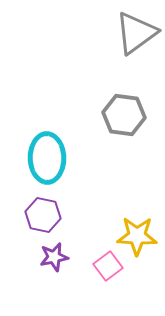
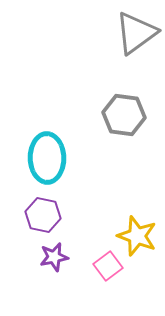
yellow star: rotated 18 degrees clockwise
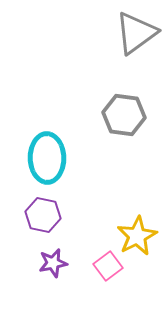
yellow star: rotated 24 degrees clockwise
purple star: moved 1 px left, 6 px down
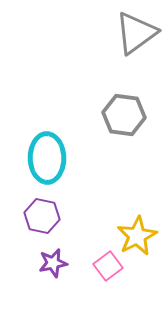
purple hexagon: moved 1 px left, 1 px down
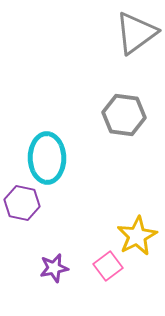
purple hexagon: moved 20 px left, 13 px up
purple star: moved 1 px right, 5 px down
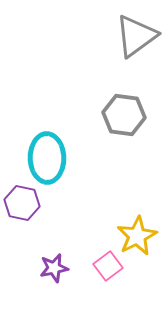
gray triangle: moved 3 px down
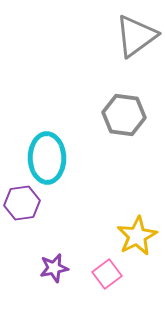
purple hexagon: rotated 20 degrees counterclockwise
pink square: moved 1 px left, 8 px down
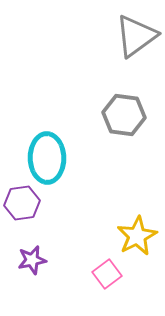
purple star: moved 22 px left, 8 px up
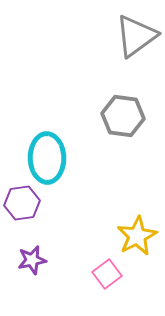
gray hexagon: moved 1 px left, 1 px down
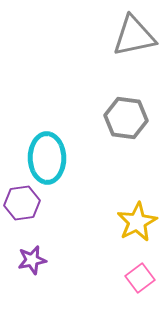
gray triangle: moved 2 px left; rotated 24 degrees clockwise
gray hexagon: moved 3 px right, 2 px down
yellow star: moved 14 px up
pink square: moved 33 px right, 4 px down
